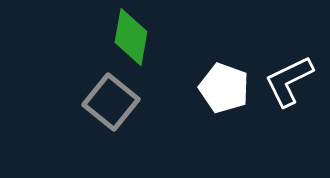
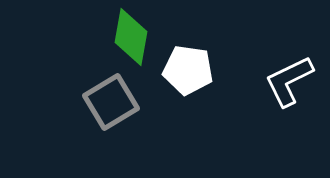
white pentagon: moved 36 px left, 18 px up; rotated 12 degrees counterclockwise
gray square: rotated 20 degrees clockwise
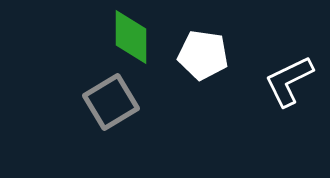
green diamond: rotated 10 degrees counterclockwise
white pentagon: moved 15 px right, 15 px up
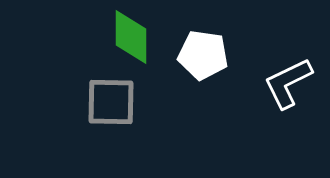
white L-shape: moved 1 px left, 2 px down
gray square: rotated 32 degrees clockwise
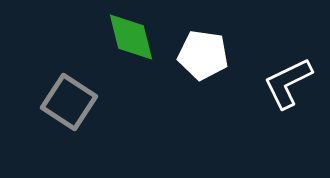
green diamond: rotated 14 degrees counterclockwise
gray square: moved 42 px left; rotated 32 degrees clockwise
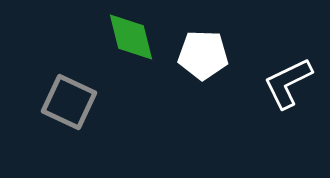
white pentagon: rotated 6 degrees counterclockwise
gray square: rotated 8 degrees counterclockwise
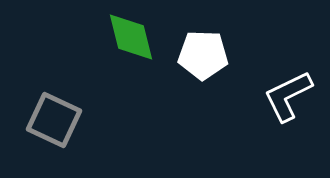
white L-shape: moved 13 px down
gray square: moved 15 px left, 18 px down
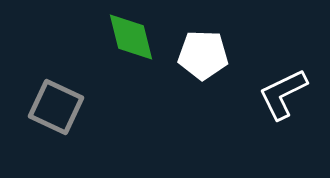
white L-shape: moved 5 px left, 2 px up
gray square: moved 2 px right, 13 px up
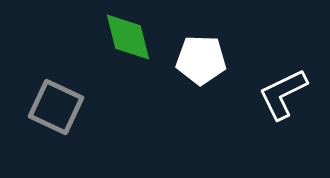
green diamond: moved 3 px left
white pentagon: moved 2 px left, 5 px down
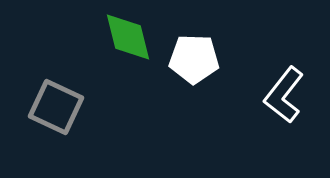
white pentagon: moved 7 px left, 1 px up
white L-shape: moved 1 px right, 1 px down; rotated 26 degrees counterclockwise
